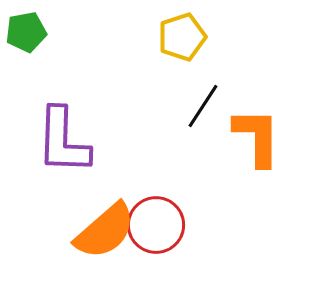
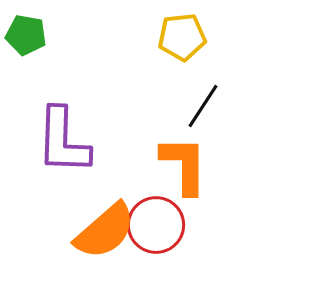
green pentagon: moved 3 px down; rotated 21 degrees clockwise
yellow pentagon: rotated 12 degrees clockwise
orange L-shape: moved 73 px left, 28 px down
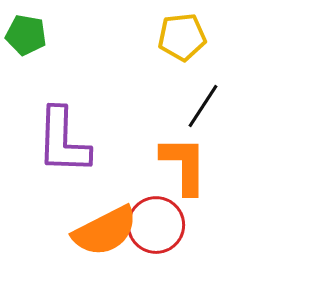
orange semicircle: rotated 14 degrees clockwise
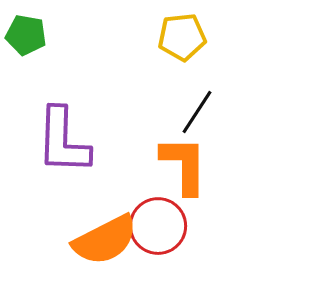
black line: moved 6 px left, 6 px down
red circle: moved 2 px right, 1 px down
orange semicircle: moved 9 px down
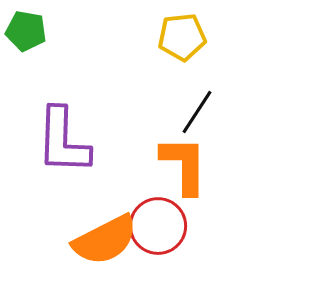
green pentagon: moved 4 px up
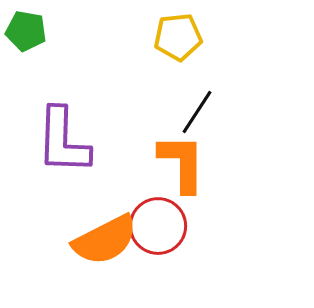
yellow pentagon: moved 4 px left
orange L-shape: moved 2 px left, 2 px up
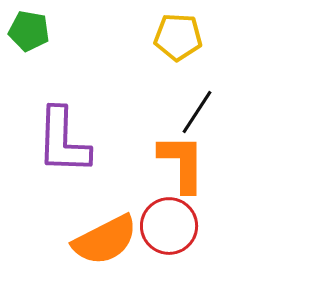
green pentagon: moved 3 px right
yellow pentagon: rotated 9 degrees clockwise
red circle: moved 11 px right
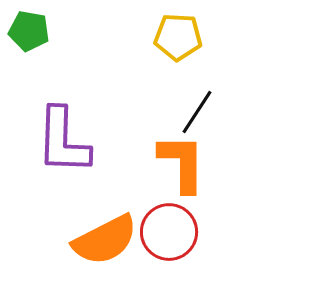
red circle: moved 6 px down
